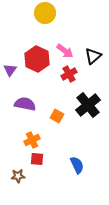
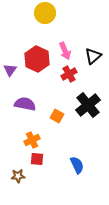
pink arrow: rotated 30 degrees clockwise
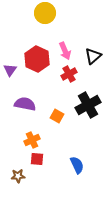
black cross: rotated 10 degrees clockwise
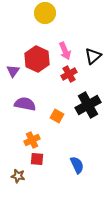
purple triangle: moved 3 px right, 1 px down
brown star: rotated 16 degrees clockwise
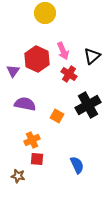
pink arrow: moved 2 px left
black triangle: moved 1 px left
red cross: rotated 28 degrees counterclockwise
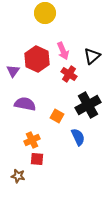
blue semicircle: moved 1 px right, 28 px up
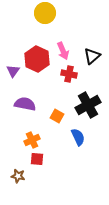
red cross: rotated 21 degrees counterclockwise
